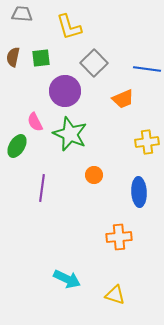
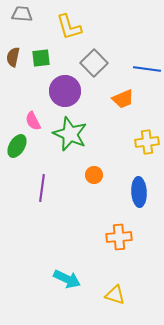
pink semicircle: moved 2 px left, 1 px up
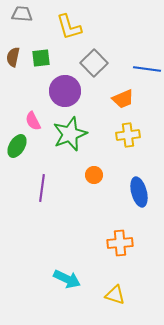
green star: rotated 28 degrees clockwise
yellow cross: moved 19 px left, 7 px up
blue ellipse: rotated 12 degrees counterclockwise
orange cross: moved 1 px right, 6 px down
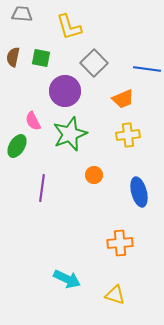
green square: rotated 18 degrees clockwise
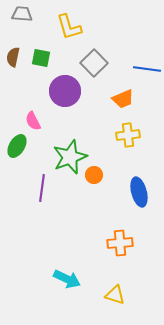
green star: moved 23 px down
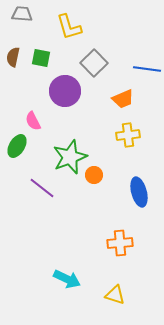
purple line: rotated 60 degrees counterclockwise
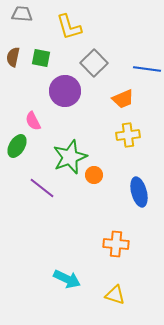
orange cross: moved 4 px left, 1 px down; rotated 10 degrees clockwise
